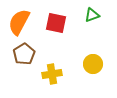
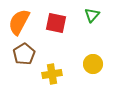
green triangle: rotated 28 degrees counterclockwise
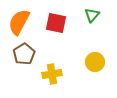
yellow circle: moved 2 px right, 2 px up
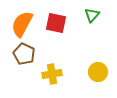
orange semicircle: moved 3 px right, 2 px down
brown pentagon: rotated 15 degrees counterclockwise
yellow circle: moved 3 px right, 10 px down
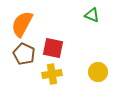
green triangle: rotated 49 degrees counterclockwise
red square: moved 3 px left, 25 px down
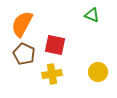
red square: moved 2 px right, 3 px up
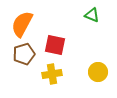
brown pentagon: rotated 30 degrees clockwise
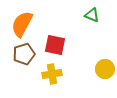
yellow circle: moved 7 px right, 3 px up
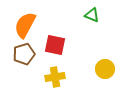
orange semicircle: moved 3 px right, 1 px down
yellow cross: moved 3 px right, 3 px down
